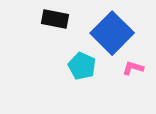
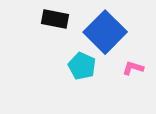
blue square: moved 7 px left, 1 px up
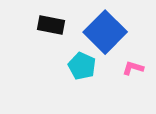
black rectangle: moved 4 px left, 6 px down
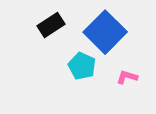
black rectangle: rotated 44 degrees counterclockwise
pink L-shape: moved 6 px left, 9 px down
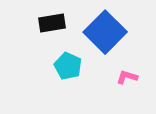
black rectangle: moved 1 px right, 2 px up; rotated 24 degrees clockwise
cyan pentagon: moved 14 px left
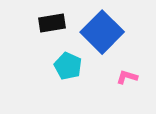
blue square: moved 3 px left
